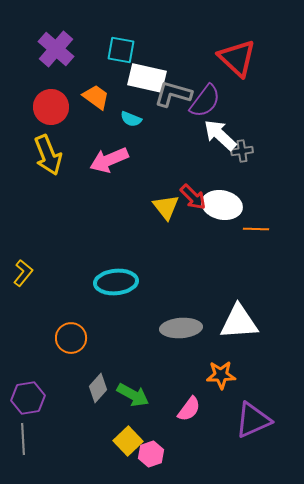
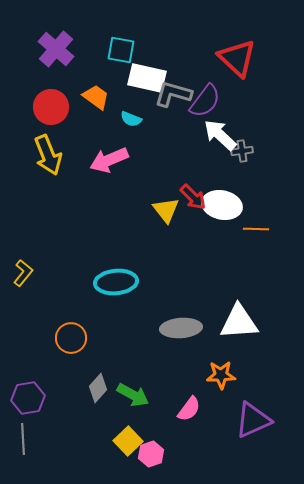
yellow triangle: moved 3 px down
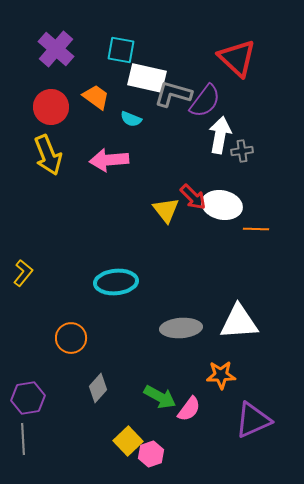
white arrow: rotated 57 degrees clockwise
pink arrow: rotated 18 degrees clockwise
green arrow: moved 27 px right, 2 px down
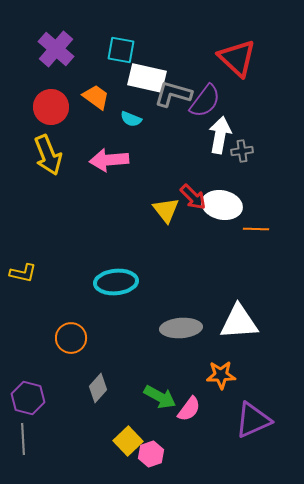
yellow L-shape: rotated 64 degrees clockwise
purple hexagon: rotated 24 degrees clockwise
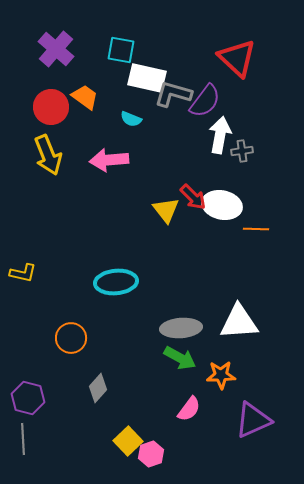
orange trapezoid: moved 11 px left
green arrow: moved 20 px right, 39 px up
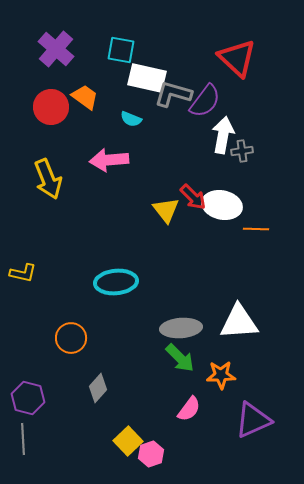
white arrow: moved 3 px right
yellow arrow: moved 24 px down
green arrow: rotated 16 degrees clockwise
